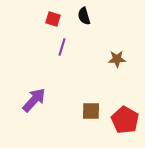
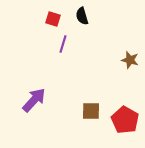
black semicircle: moved 2 px left
purple line: moved 1 px right, 3 px up
brown star: moved 13 px right, 1 px down; rotated 18 degrees clockwise
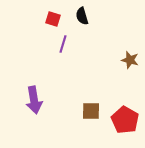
purple arrow: rotated 128 degrees clockwise
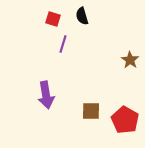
brown star: rotated 18 degrees clockwise
purple arrow: moved 12 px right, 5 px up
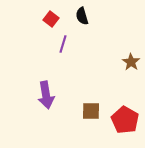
red square: moved 2 px left; rotated 21 degrees clockwise
brown star: moved 1 px right, 2 px down
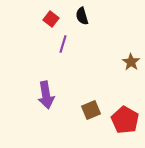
brown square: moved 1 px up; rotated 24 degrees counterclockwise
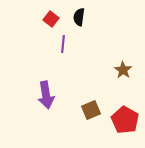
black semicircle: moved 3 px left, 1 px down; rotated 24 degrees clockwise
purple line: rotated 12 degrees counterclockwise
brown star: moved 8 px left, 8 px down
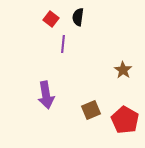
black semicircle: moved 1 px left
